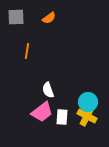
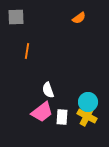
orange semicircle: moved 30 px right
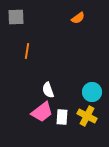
orange semicircle: moved 1 px left
cyan circle: moved 4 px right, 10 px up
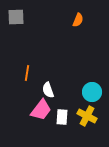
orange semicircle: moved 2 px down; rotated 32 degrees counterclockwise
orange line: moved 22 px down
pink trapezoid: moved 1 px left, 2 px up; rotated 15 degrees counterclockwise
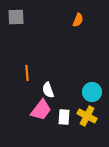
orange line: rotated 14 degrees counterclockwise
white rectangle: moved 2 px right
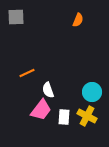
orange line: rotated 70 degrees clockwise
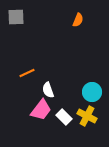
white rectangle: rotated 49 degrees counterclockwise
